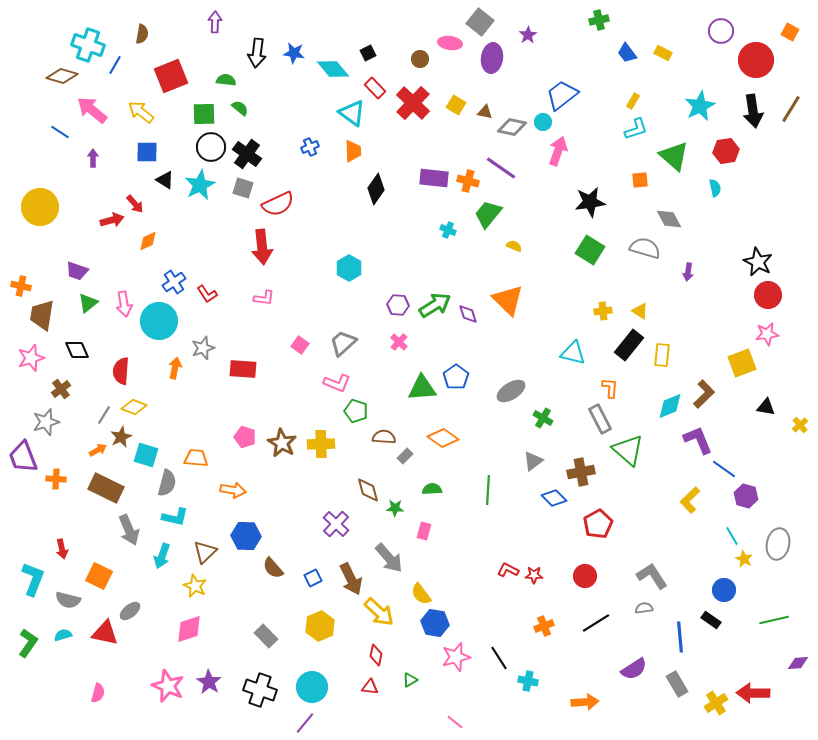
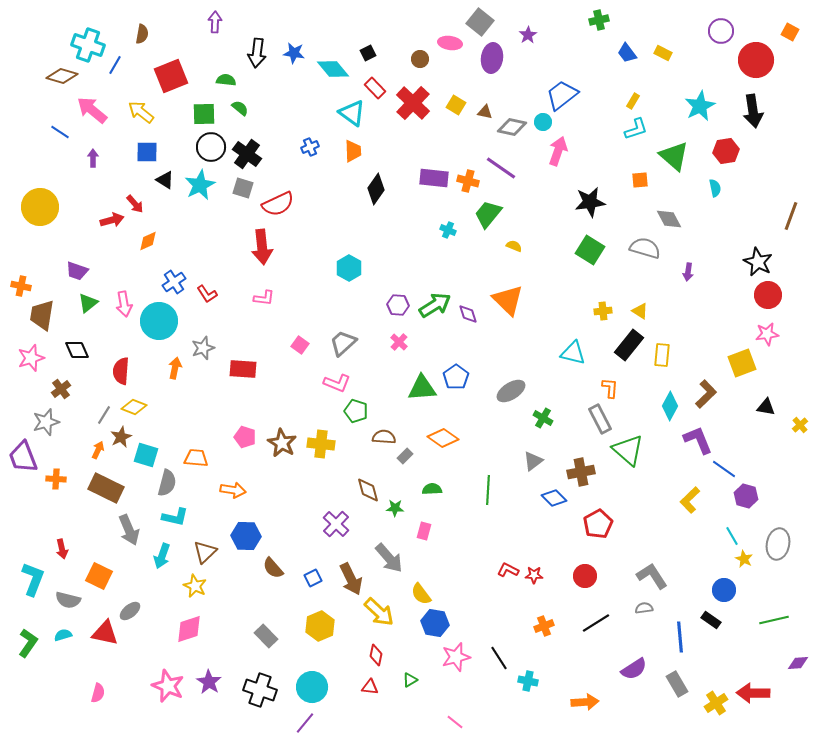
brown line at (791, 109): moved 107 px down; rotated 12 degrees counterclockwise
brown L-shape at (704, 394): moved 2 px right
cyan diamond at (670, 406): rotated 40 degrees counterclockwise
yellow cross at (321, 444): rotated 8 degrees clockwise
orange arrow at (98, 450): rotated 36 degrees counterclockwise
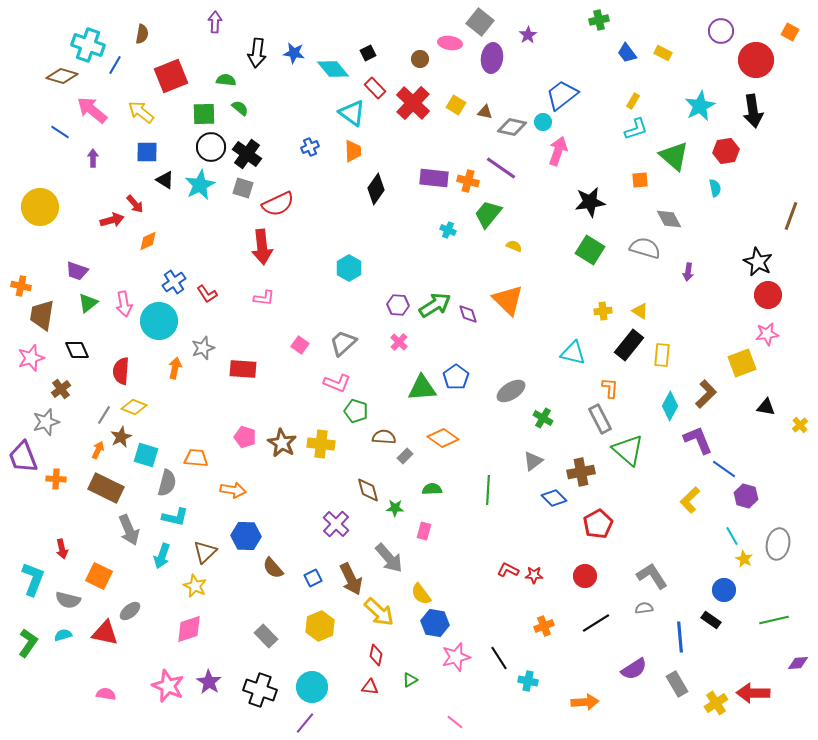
pink semicircle at (98, 693): moved 8 px right, 1 px down; rotated 96 degrees counterclockwise
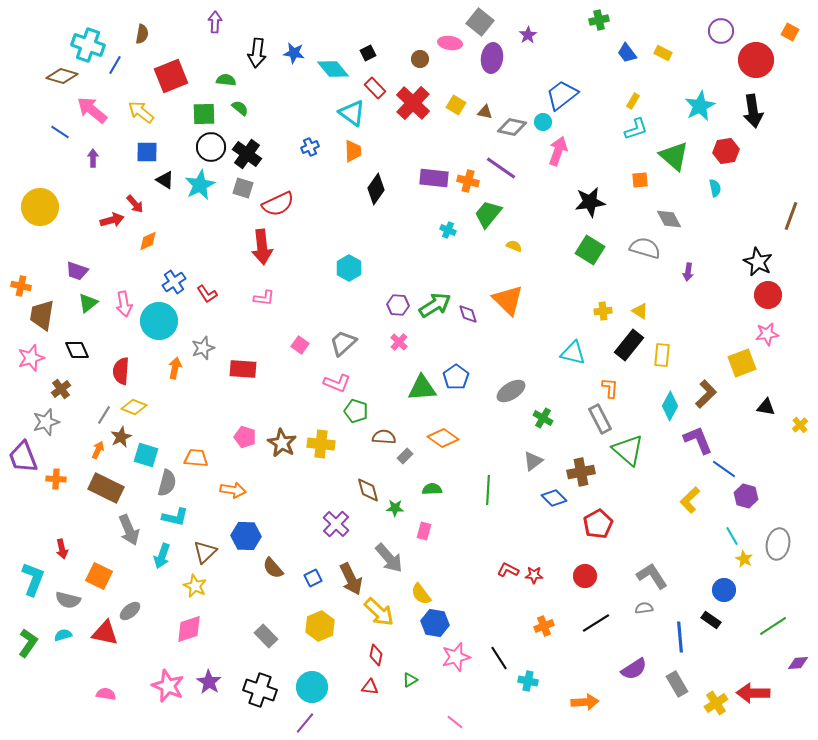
green line at (774, 620): moved 1 px left, 6 px down; rotated 20 degrees counterclockwise
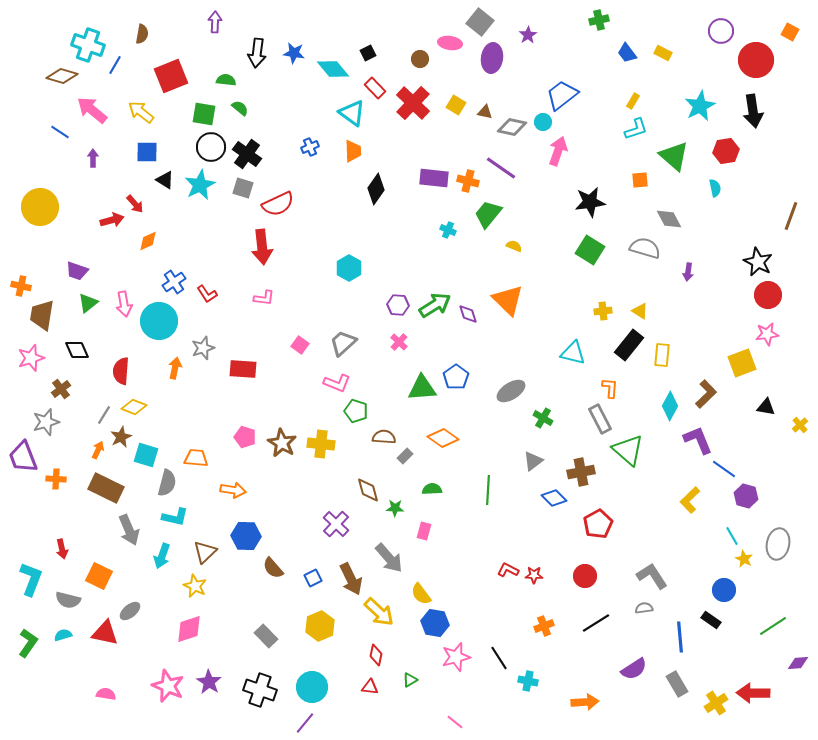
green square at (204, 114): rotated 10 degrees clockwise
cyan L-shape at (33, 579): moved 2 px left
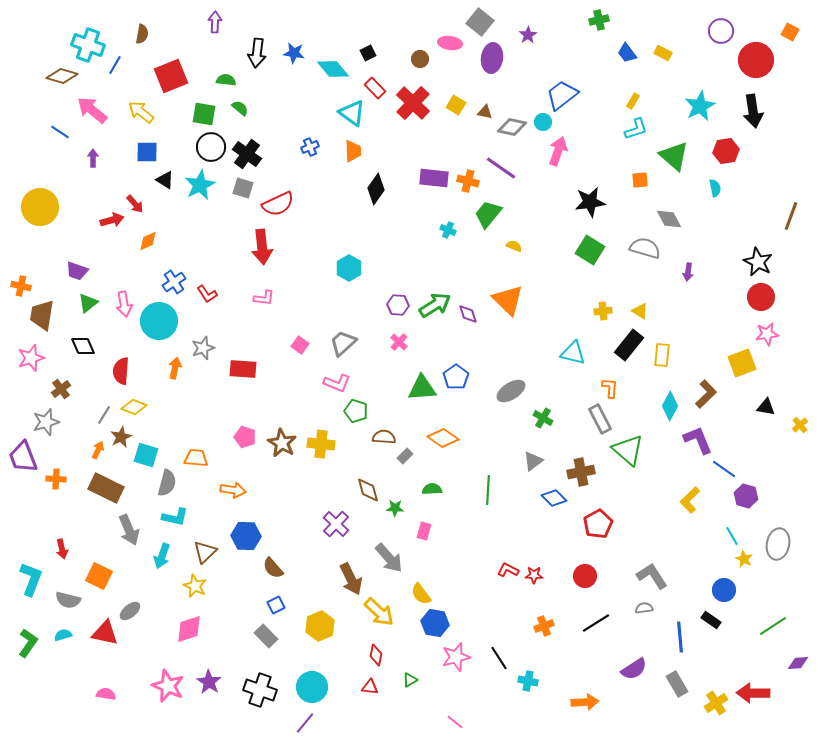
red circle at (768, 295): moved 7 px left, 2 px down
black diamond at (77, 350): moved 6 px right, 4 px up
blue square at (313, 578): moved 37 px left, 27 px down
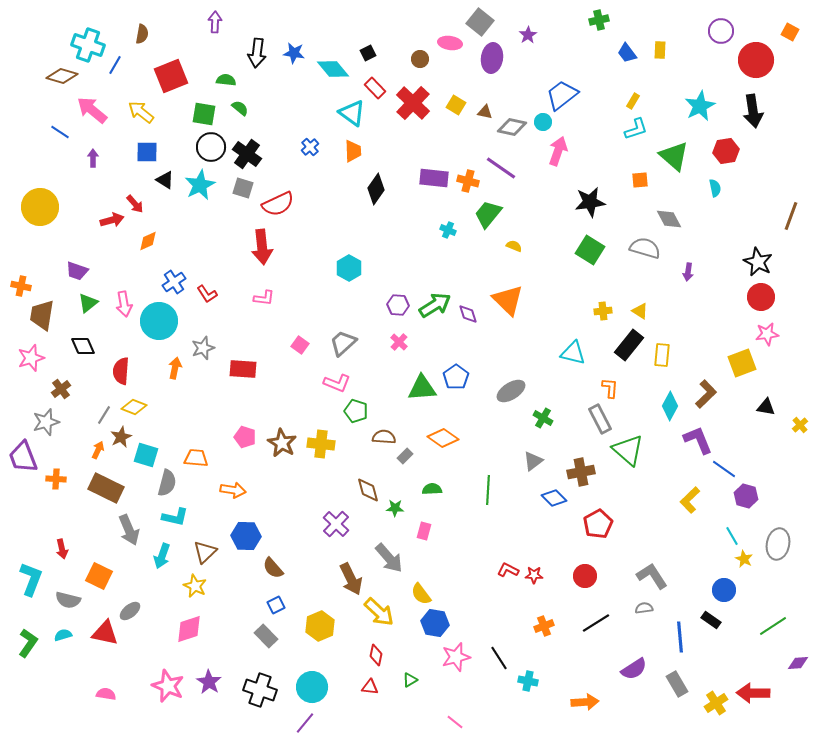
yellow rectangle at (663, 53): moved 3 px left, 3 px up; rotated 66 degrees clockwise
blue cross at (310, 147): rotated 18 degrees counterclockwise
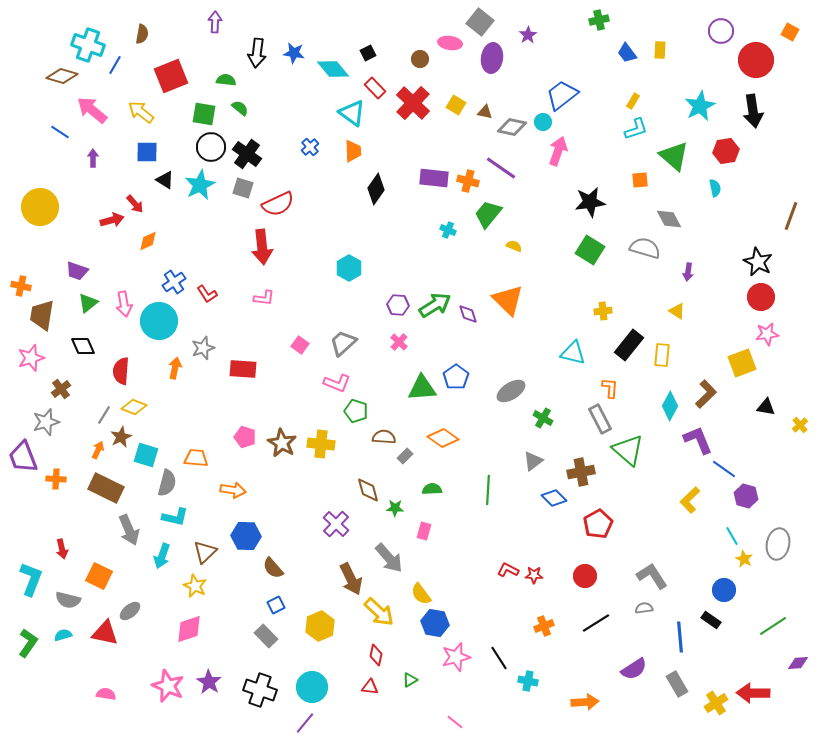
yellow triangle at (640, 311): moved 37 px right
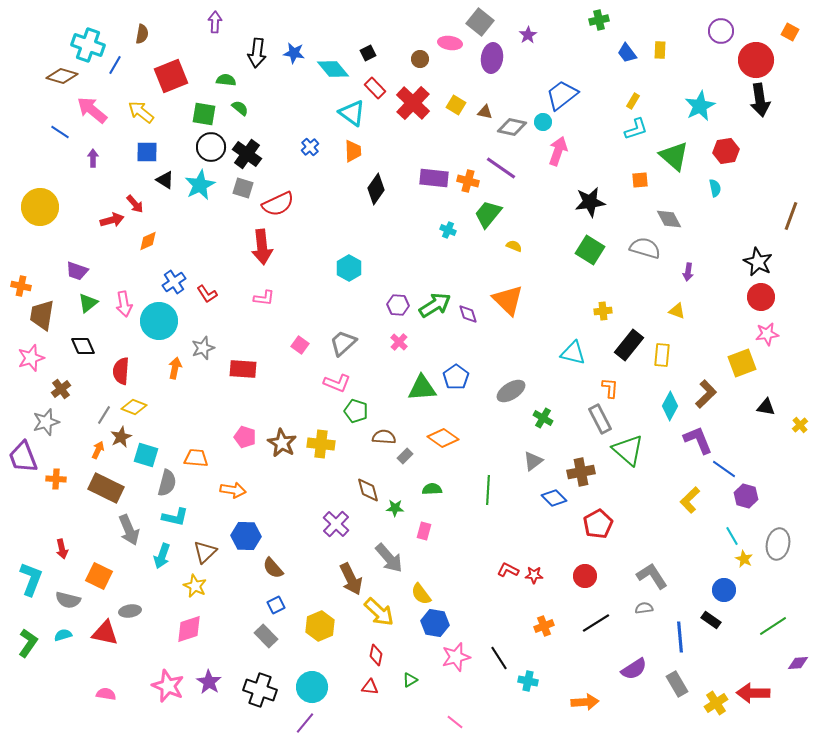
black arrow at (753, 111): moved 7 px right, 11 px up
yellow triangle at (677, 311): rotated 12 degrees counterclockwise
gray ellipse at (130, 611): rotated 30 degrees clockwise
